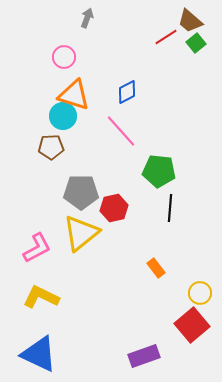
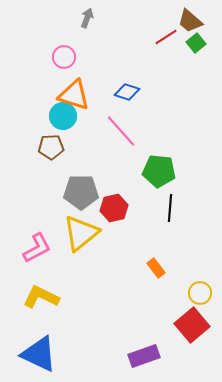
blue diamond: rotated 45 degrees clockwise
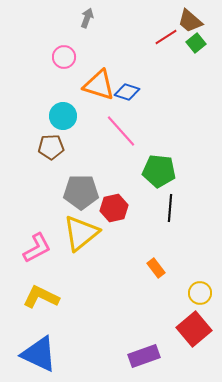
orange triangle: moved 25 px right, 10 px up
red square: moved 2 px right, 4 px down
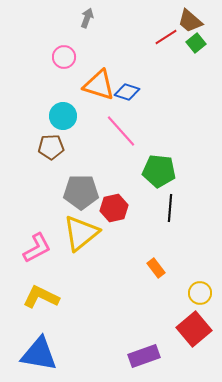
blue triangle: rotated 15 degrees counterclockwise
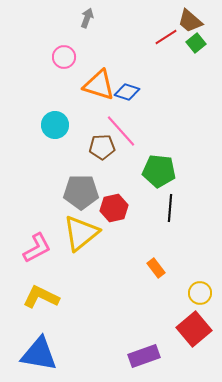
cyan circle: moved 8 px left, 9 px down
brown pentagon: moved 51 px right
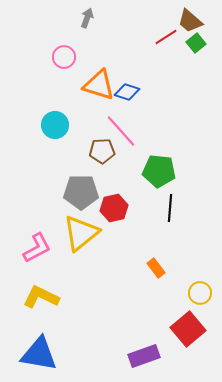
brown pentagon: moved 4 px down
red square: moved 6 px left
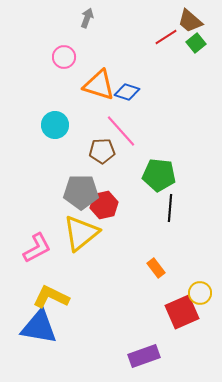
green pentagon: moved 4 px down
red hexagon: moved 10 px left, 3 px up
yellow L-shape: moved 10 px right
red square: moved 6 px left, 17 px up; rotated 16 degrees clockwise
blue triangle: moved 27 px up
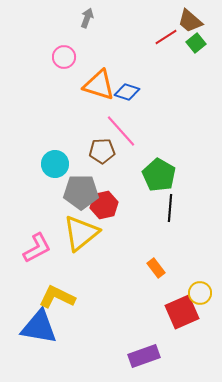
cyan circle: moved 39 px down
green pentagon: rotated 24 degrees clockwise
yellow L-shape: moved 6 px right
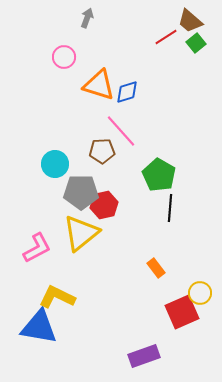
blue diamond: rotated 35 degrees counterclockwise
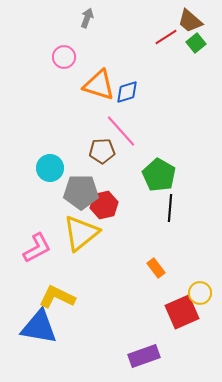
cyan circle: moved 5 px left, 4 px down
